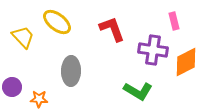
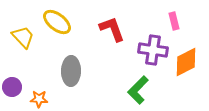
green L-shape: moved 1 px up; rotated 104 degrees clockwise
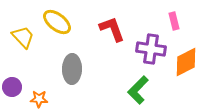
purple cross: moved 2 px left, 1 px up
gray ellipse: moved 1 px right, 2 px up
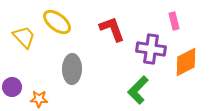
yellow trapezoid: moved 1 px right
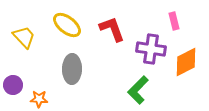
yellow ellipse: moved 10 px right, 3 px down
purple circle: moved 1 px right, 2 px up
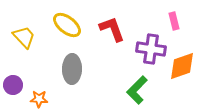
orange diamond: moved 4 px left, 4 px down; rotated 8 degrees clockwise
green L-shape: moved 1 px left
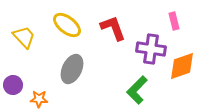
red L-shape: moved 1 px right, 1 px up
gray ellipse: rotated 24 degrees clockwise
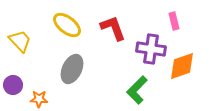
yellow trapezoid: moved 4 px left, 4 px down
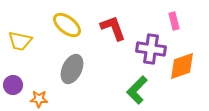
yellow trapezoid: rotated 145 degrees clockwise
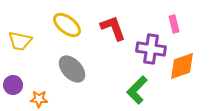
pink rectangle: moved 3 px down
gray ellipse: rotated 68 degrees counterclockwise
